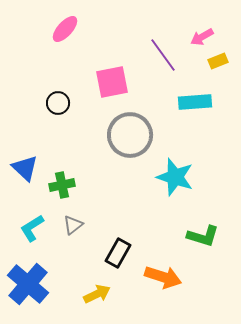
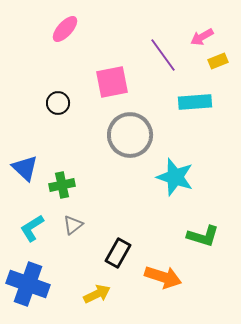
blue cross: rotated 21 degrees counterclockwise
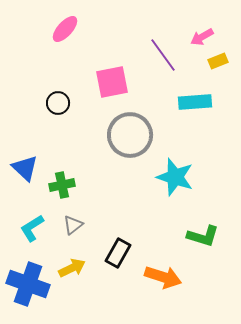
yellow arrow: moved 25 px left, 26 px up
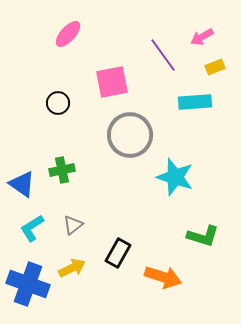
pink ellipse: moved 3 px right, 5 px down
yellow rectangle: moved 3 px left, 6 px down
blue triangle: moved 3 px left, 16 px down; rotated 8 degrees counterclockwise
green cross: moved 15 px up
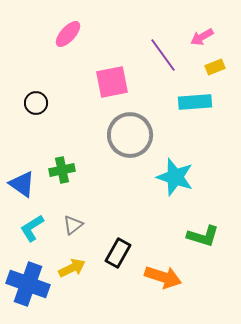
black circle: moved 22 px left
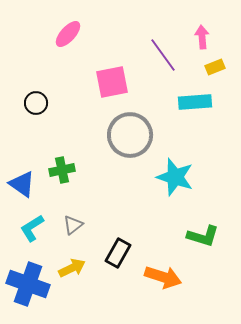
pink arrow: rotated 115 degrees clockwise
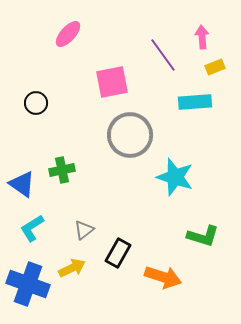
gray triangle: moved 11 px right, 5 px down
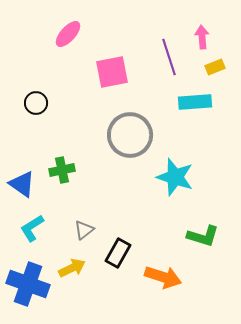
purple line: moved 6 px right, 2 px down; rotated 18 degrees clockwise
pink square: moved 10 px up
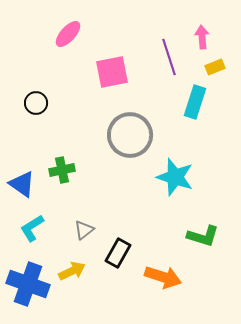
cyan rectangle: rotated 68 degrees counterclockwise
yellow arrow: moved 3 px down
